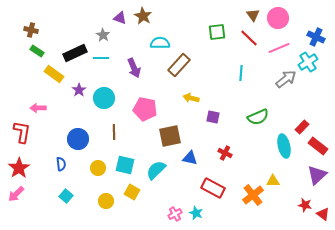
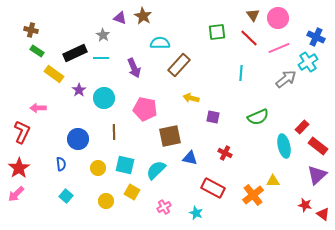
red L-shape at (22, 132): rotated 15 degrees clockwise
pink cross at (175, 214): moved 11 px left, 7 px up
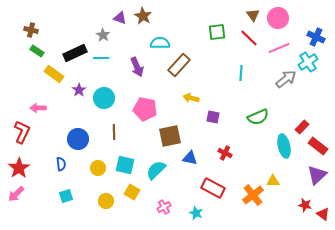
purple arrow at (134, 68): moved 3 px right, 1 px up
cyan square at (66, 196): rotated 32 degrees clockwise
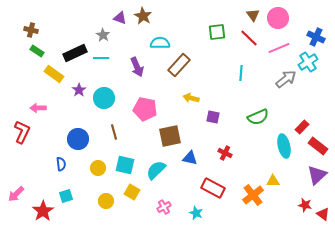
brown line at (114, 132): rotated 14 degrees counterclockwise
red star at (19, 168): moved 24 px right, 43 px down
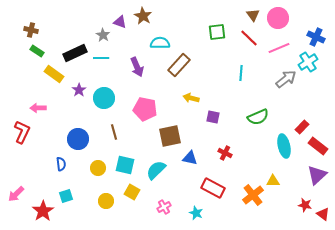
purple triangle at (120, 18): moved 4 px down
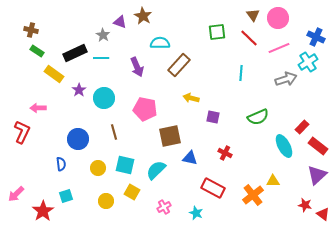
gray arrow at (286, 79): rotated 20 degrees clockwise
cyan ellipse at (284, 146): rotated 15 degrees counterclockwise
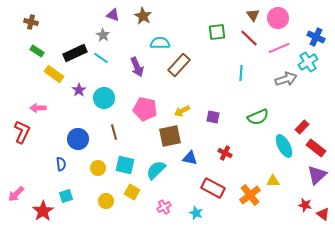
purple triangle at (120, 22): moved 7 px left, 7 px up
brown cross at (31, 30): moved 8 px up
cyan line at (101, 58): rotated 35 degrees clockwise
yellow arrow at (191, 98): moved 9 px left, 13 px down; rotated 42 degrees counterclockwise
red rectangle at (318, 146): moved 2 px left, 2 px down
orange cross at (253, 195): moved 3 px left
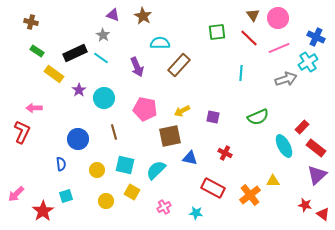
pink arrow at (38, 108): moved 4 px left
yellow circle at (98, 168): moved 1 px left, 2 px down
cyan star at (196, 213): rotated 16 degrees counterclockwise
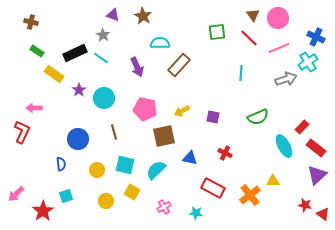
brown square at (170, 136): moved 6 px left
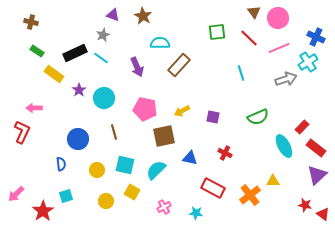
brown triangle at (253, 15): moved 1 px right, 3 px up
gray star at (103, 35): rotated 16 degrees clockwise
cyan line at (241, 73): rotated 21 degrees counterclockwise
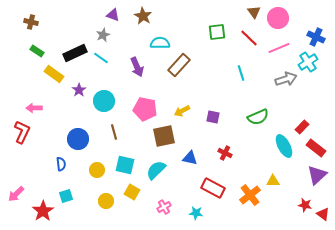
cyan circle at (104, 98): moved 3 px down
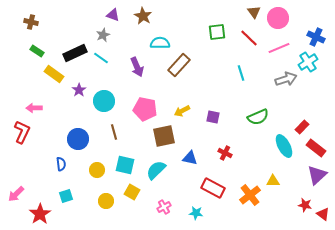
red star at (43, 211): moved 3 px left, 3 px down
